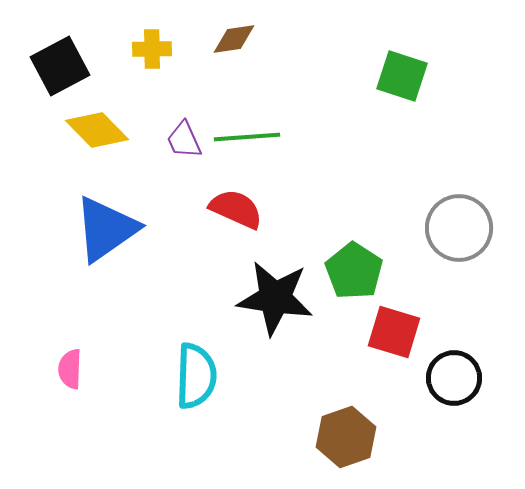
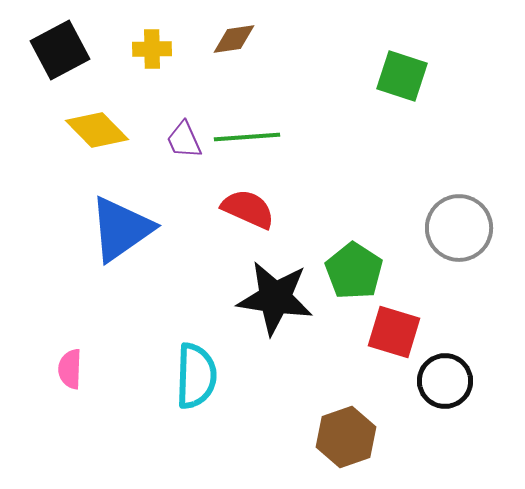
black square: moved 16 px up
red semicircle: moved 12 px right
blue triangle: moved 15 px right
black circle: moved 9 px left, 3 px down
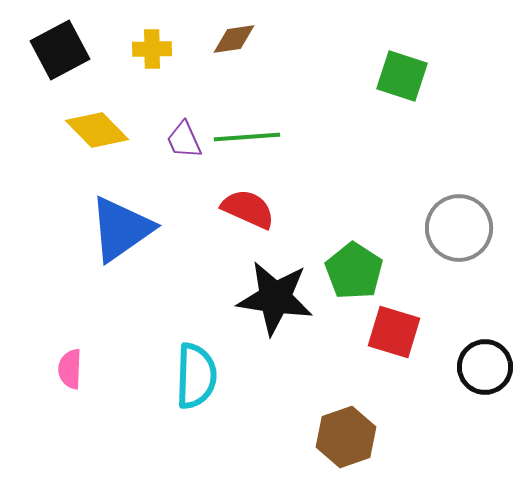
black circle: moved 40 px right, 14 px up
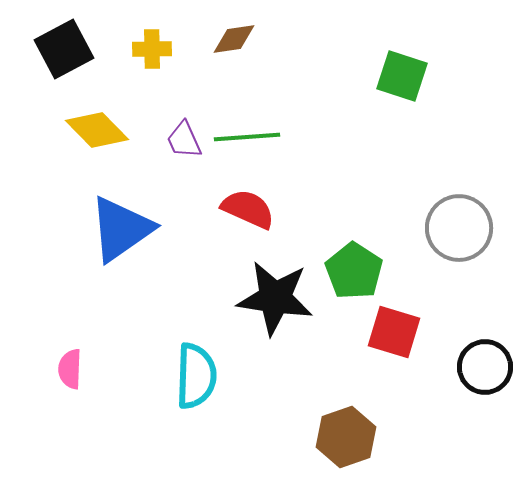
black square: moved 4 px right, 1 px up
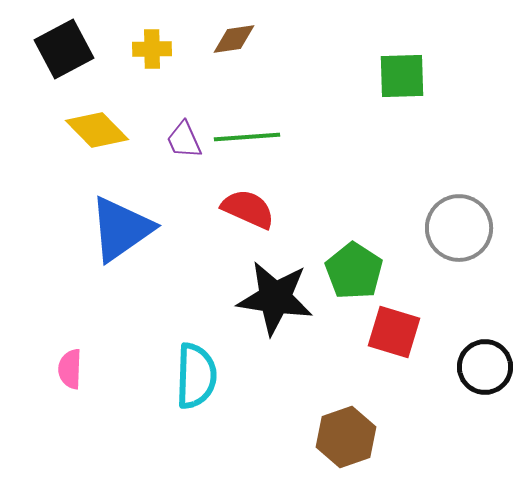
green square: rotated 20 degrees counterclockwise
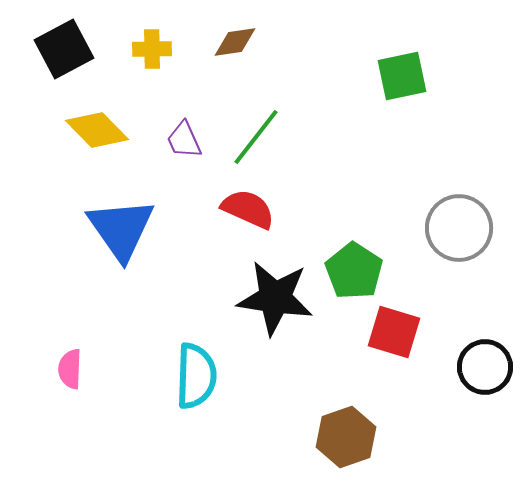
brown diamond: moved 1 px right, 3 px down
green square: rotated 10 degrees counterclockwise
green line: moved 9 px right; rotated 48 degrees counterclockwise
blue triangle: rotated 30 degrees counterclockwise
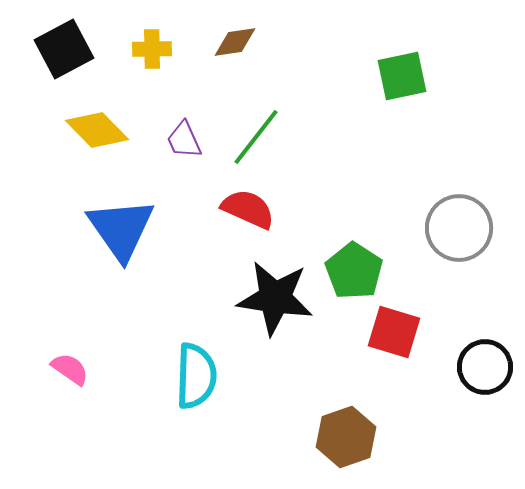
pink semicircle: rotated 123 degrees clockwise
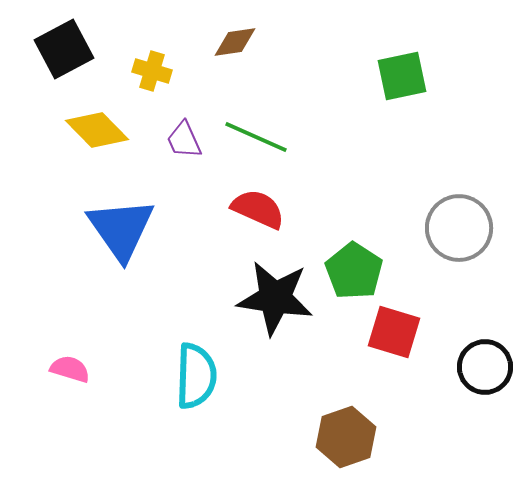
yellow cross: moved 22 px down; rotated 18 degrees clockwise
green line: rotated 76 degrees clockwise
red semicircle: moved 10 px right
pink semicircle: rotated 18 degrees counterclockwise
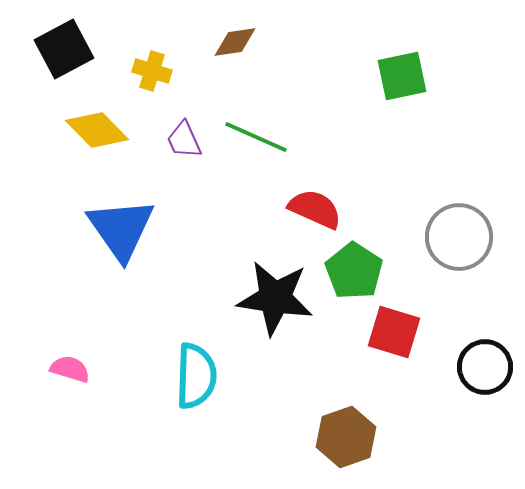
red semicircle: moved 57 px right
gray circle: moved 9 px down
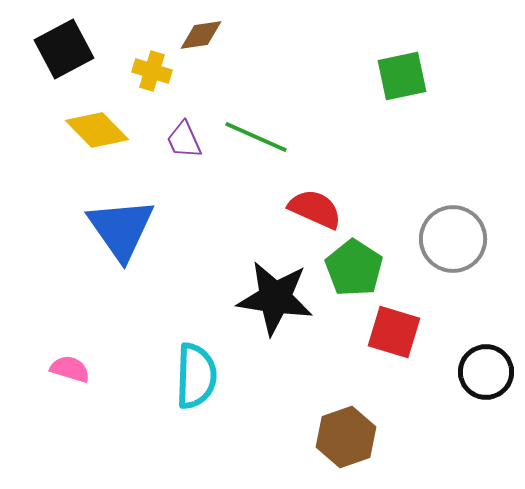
brown diamond: moved 34 px left, 7 px up
gray circle: moved 6 px left, 2 px down
green pentagon: moved 3 px up
black circle: moved 1 px right, 5 px down
